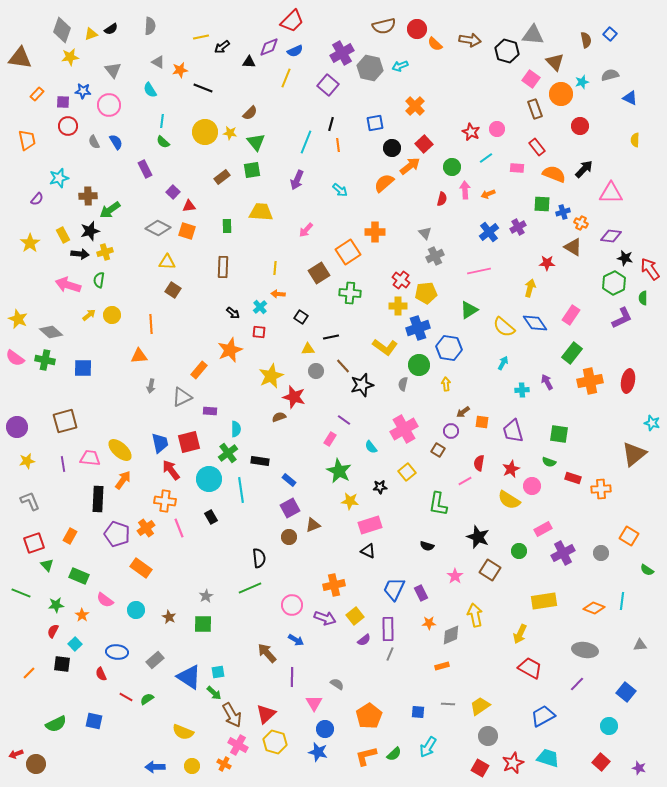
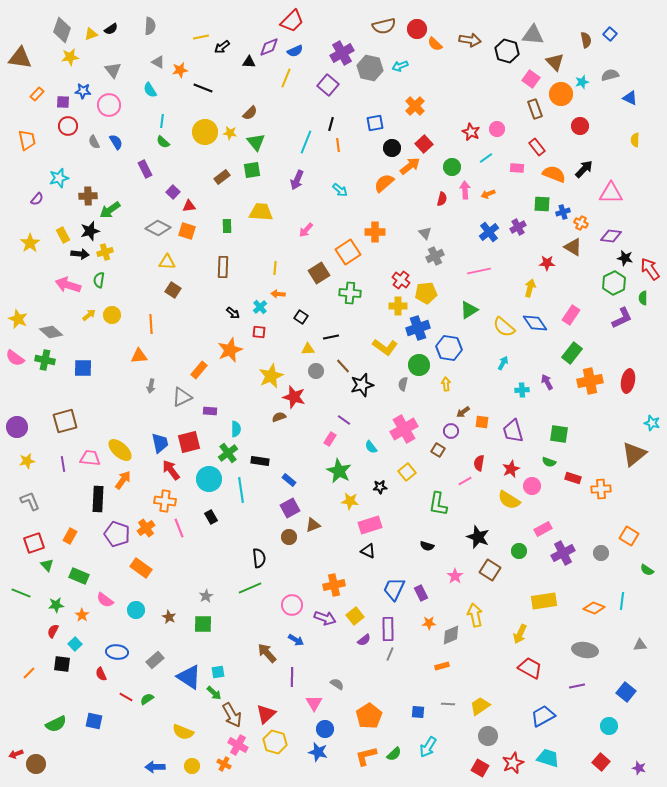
purple line at (577, 684): moved 2 px down; rotated 35 degrees clockwise
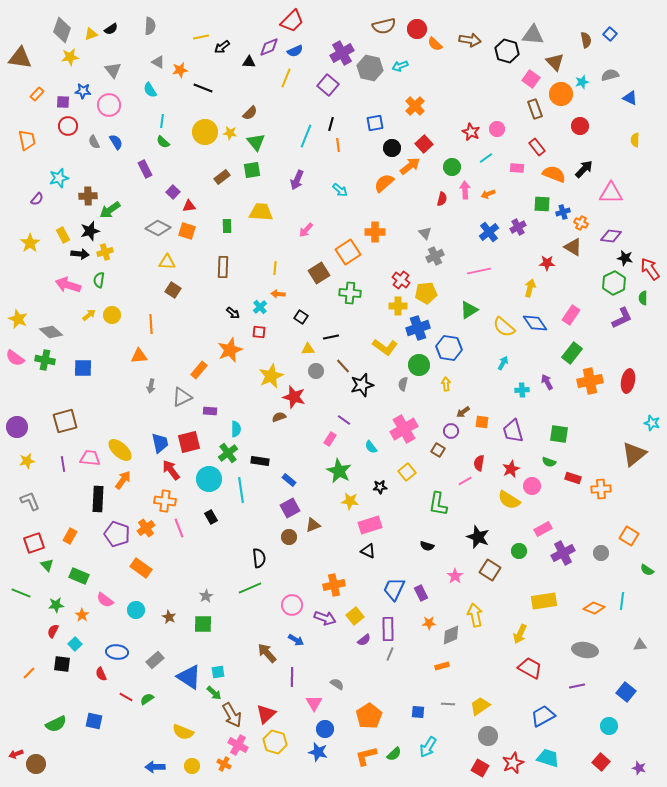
cyan line at (306, 142): moved 6 px up
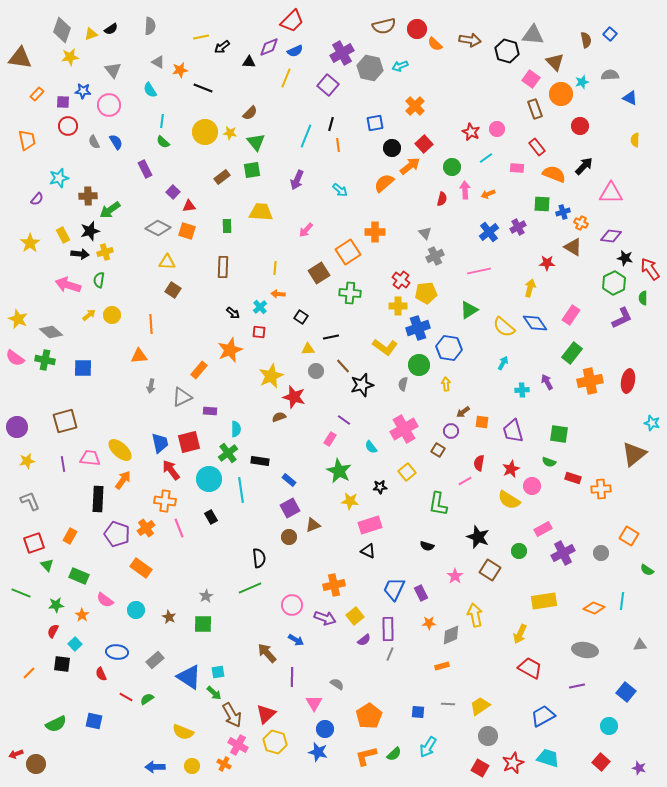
gray semicircle at (610, 75): rotated 12 degrees clockwise
black arrow at (584, 169): moved 3 px up
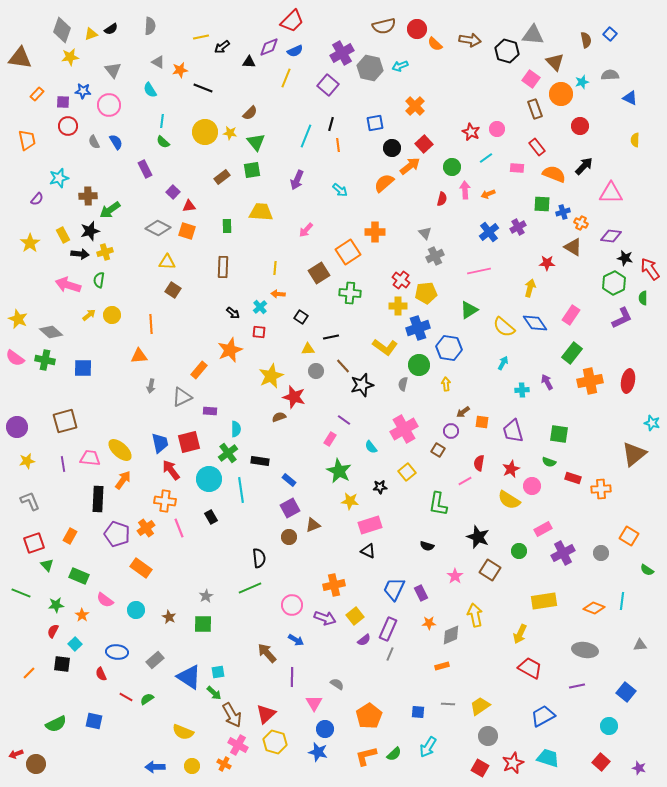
purple rectangle at (388, 629): rotated 25 degrees clockwise
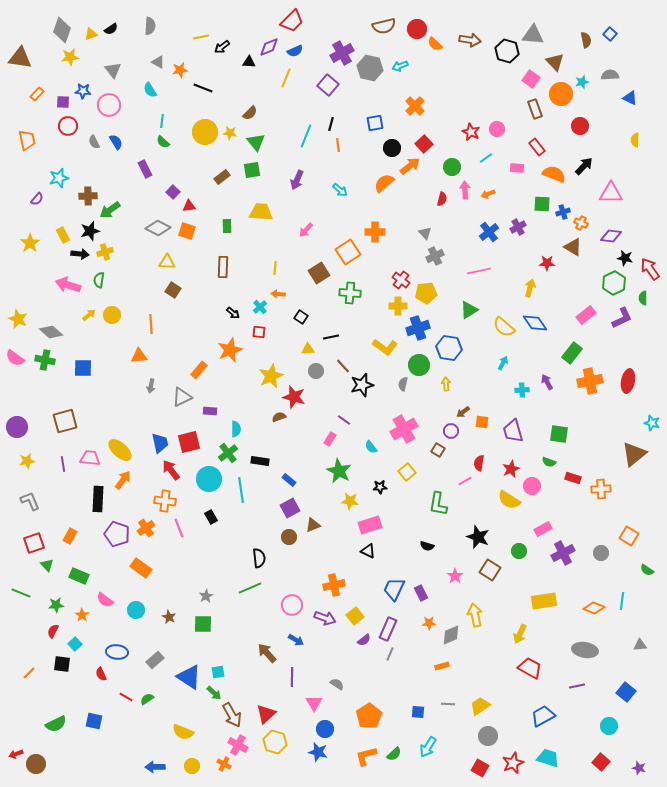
pink rectangle at (571, 315): moved 15 px right; rotated 18 degrees clockwise
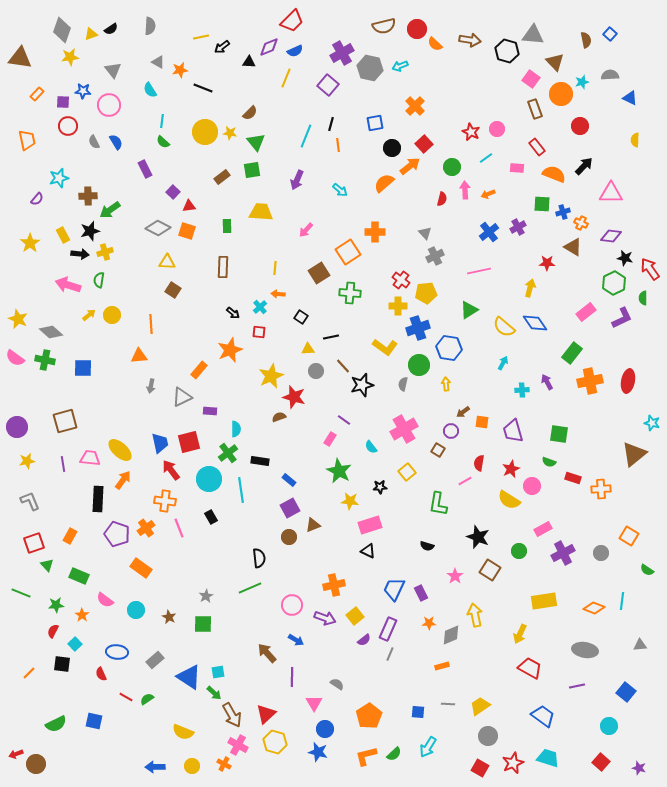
pink rectangle at (586, 315): moved 3 px up
blue trapezoid at (543, 716): rotated 65 degrees clockwise
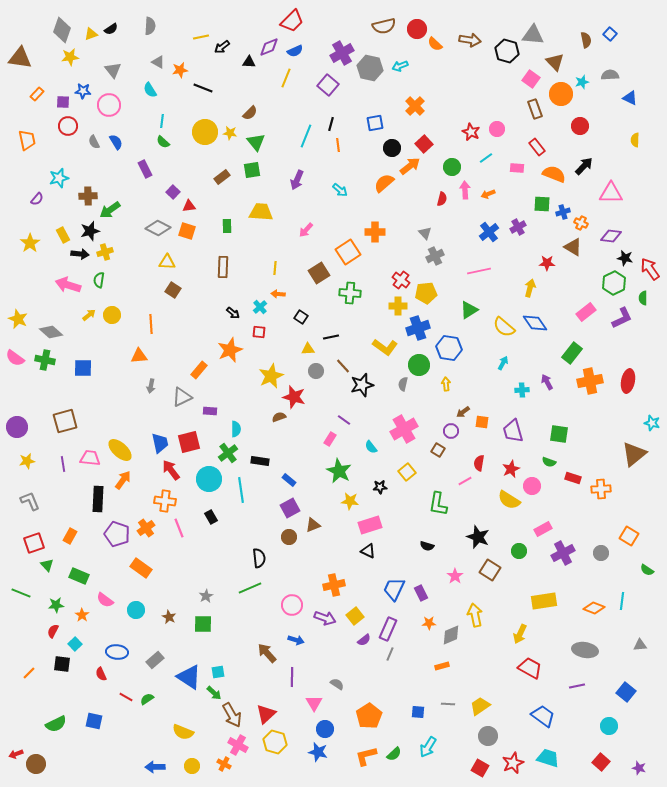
blue arrow at (296, 640): rotated 14 degrees counterclockwise
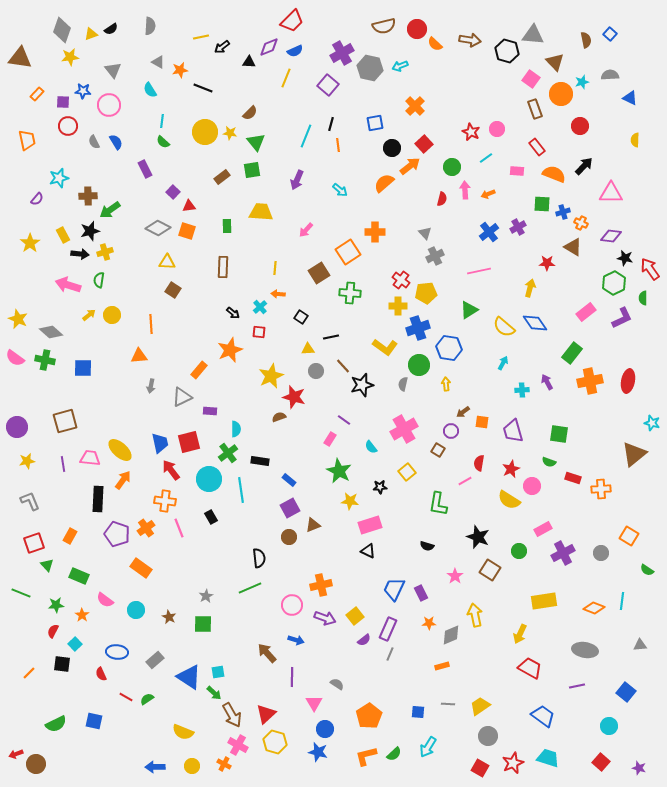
pink rectangle at (517, 168): moved 3 px down
orange cross at (334, 585): moved 13 px left
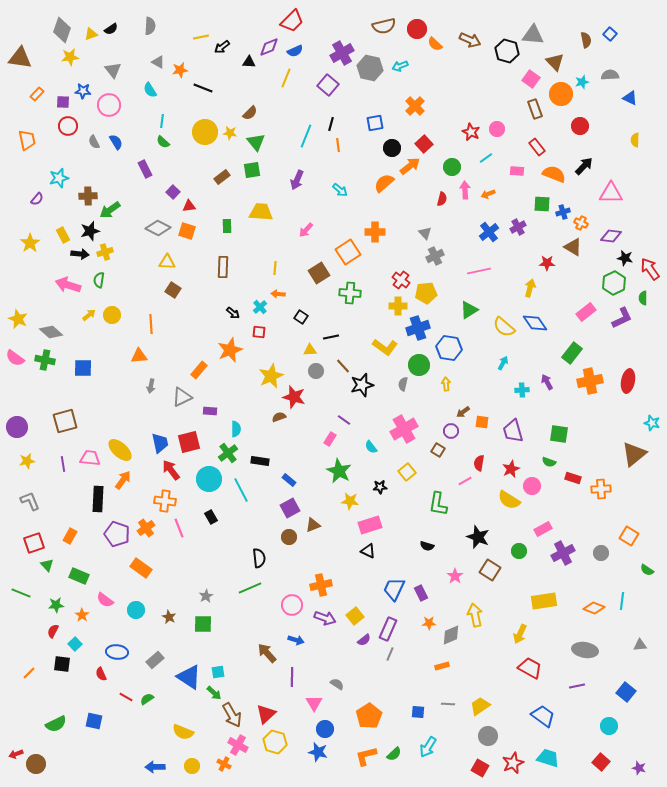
brown arrow at (470, 40): rotated 15 degrees clockwise
yellow triangle at (308, 349): moved 2 px right, 1 px down
cyan line at (241, 490): rotated 20 degrees counterclockwise
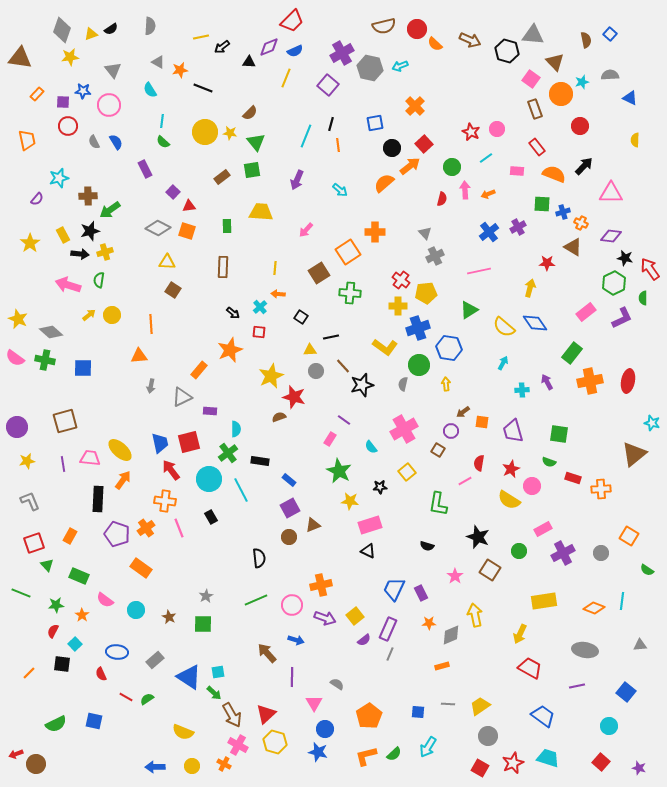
green line at (250, 588): moved 6 px right, 12 px down
